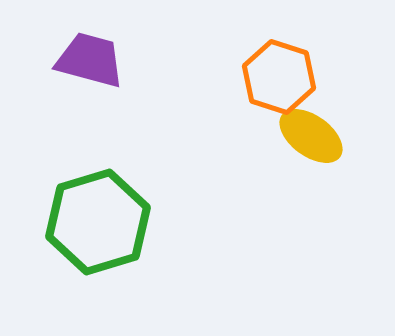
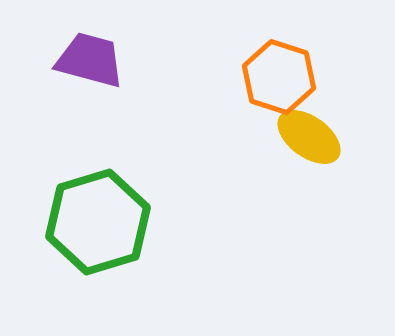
yellow ellipse: moved 2 px left, 1 px down
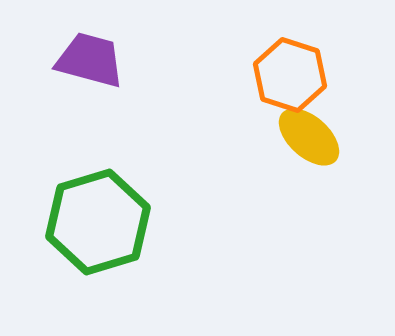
orange hexagon: moved 11 px right, 2 px up
yellow ellipse: rotated 6 degrees clockwise
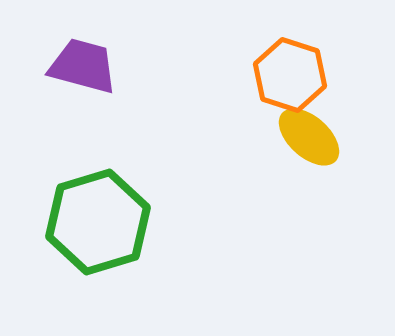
purple trapezoid: moved 7 px left, 6 px down
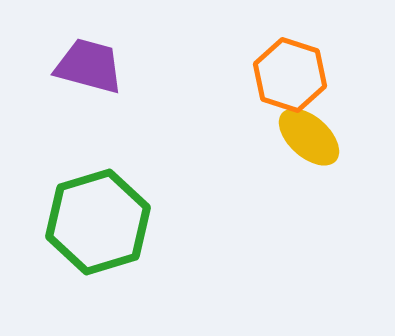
purple trapezoid: moved 6 px right
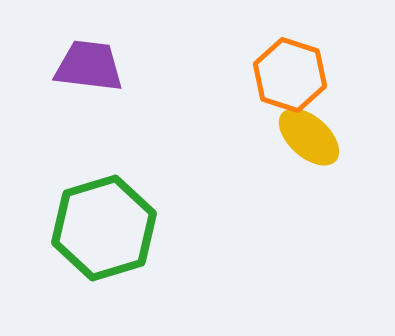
purple trapezoid: rotated 8 degrees counterclockwise
green hexagon: moved 6 px right, 6 px down
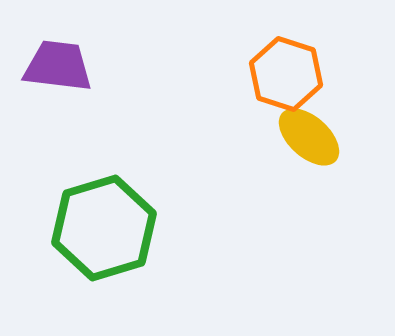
purple trapezoid: moved 31 px left
orange hexagon: moved 4 px left, 1 px up
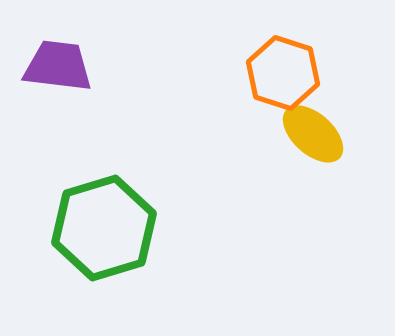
orange hexagon: moved 3 px left, 1 px up
yellow ellipse: moved 4 px right, 3 px up
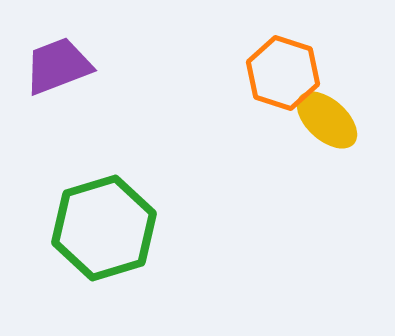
purple trapezoid: rotated 28 degrees counterclockwise
yellow ellipse: moved 14 px right, 14 px up
